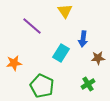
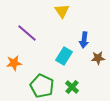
yellow triangle: moved 3 px left
purple line: moved 5 px left, 7 px down
blue arrow: moved 1 px right, 1 px down
cyan rectangle: moved 3 px right, 3 px down
green cross: moved 16 px left, 3 px down; rotated 16 degrees counterclockwise
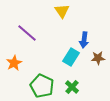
cyan rectangle: moved 7 px right, 1 px down
orange star: rotated 21 degrees counterclockwise
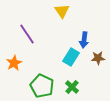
purple line: moved 1 px down; rotated 15 degrees clockwise
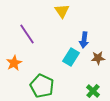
green cross: moved 21 px right, 4 px down
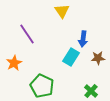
blue arrow: moved 1 px left, 1 px up
green cross: moved 2 px left
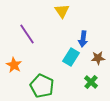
orange star: moved 2 px down; rotated 14 degrees counterclockwise
green cross: moved 9 px up
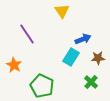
blue arrow: rotated 119 degrees counterclockwise
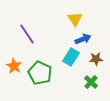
yellow triangle: moved 13 px right, 8 px down
brown star: moved 2 px left, 1 px down
orange star: moved 1 px down
green pentagon: moved 2 px left, 13 px up
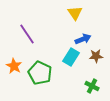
yellow triangle: moved 6 px up
brown star: moved 3 px up
green cross: moved 1 px right, 4 px down; rotated 16 degrees counterclockwise
